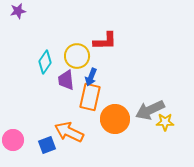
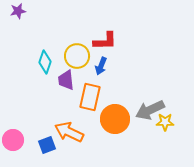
cyan diamond: rotated 15 degrees counterclockwise
blue arrow: moved 10 px right, 11 px up
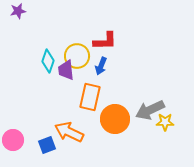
cyan diamond: moved 3 px right, 1 px up
purple trapezoid: moved 10 px up
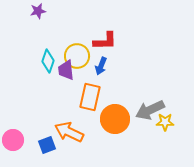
purple star: moved 20 px right
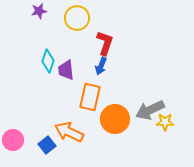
purple star: moved 1 px right
red L-shape: moved 2 px down; rotated 70 degrees counterclockwise
yellow circle: moved 38 px up
blue square: rotated 18 degrees counterclockwise
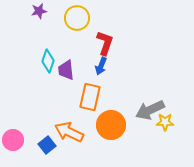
orange circle: moved 4 px left, 6 px down
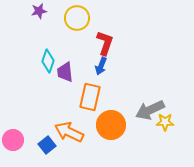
purple trapezoid: moved 1 px left, 2 px down
